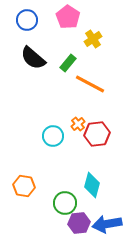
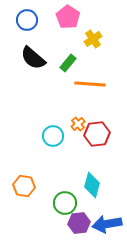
orange line: rotated 24 degrees counterclockwise
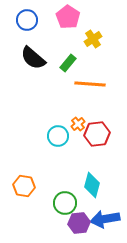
cyan circle: moved 5 px right
blue arrow: moved 2 px left, 5 px up
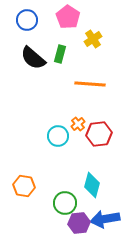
green rectangle: moved 8 px left, 9 px up; rotated 24 degrees counterclockwise
red hexagon: moved 2 px right
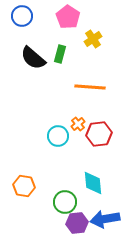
blue circle: moved 5 px left, 4 px up
orange line: moved 3 px down
cyan diamond: moved 1 px right, 2 px up; rotated 20 degrees counterclockwise
green circle: moved 1 px up
purple hexagon: moved 2 px left
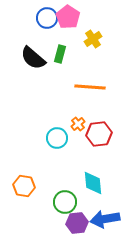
blue circle: moved 25 px right, 2 px down
cyan circle: moved 1 px left, 2 px down
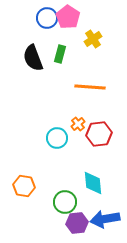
black semicircle: rotated 28 degrees clockwise
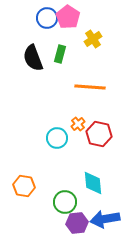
red hexagon: rotated 20 degrees clockwise
